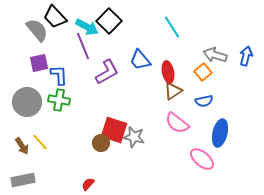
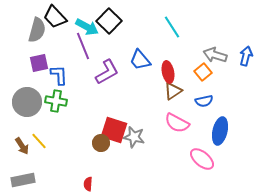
gray semicircle: rotated 55 degrees clockwise
green cross: moved 3 px left, 1 px down
pink semicircle: rotated 10 degrees counterclockwise
blue ellipse: moved 2 px up
yellow line: moved 1 px left, 1 px up
red semicircle: rotated 40 degrees counterclockwise
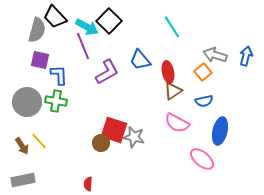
purple square: moved 1 px right, 3 px up; rotated 24 degrees clockwise
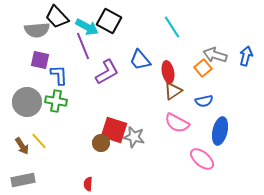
black trapezoid: moved 2 px right
black square: rotated 15 degrees counterclockwise
gray semicircle: rotated 70 degrees clockwise
orange square: moved 4 px up
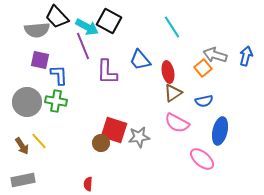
purple L-shape: rotated 120 degrees clockwise
brown triangle: moved 2 px down
gray star: moved 5 px right; rotated 20 degrees counterclockwise
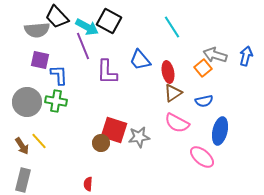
pink ellipse: moved 2 px up
gray rectangle: rotated 65 degrees counterclockwise
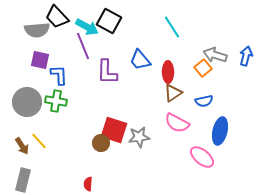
red ellipse: rotated 10 degrees clockwise
